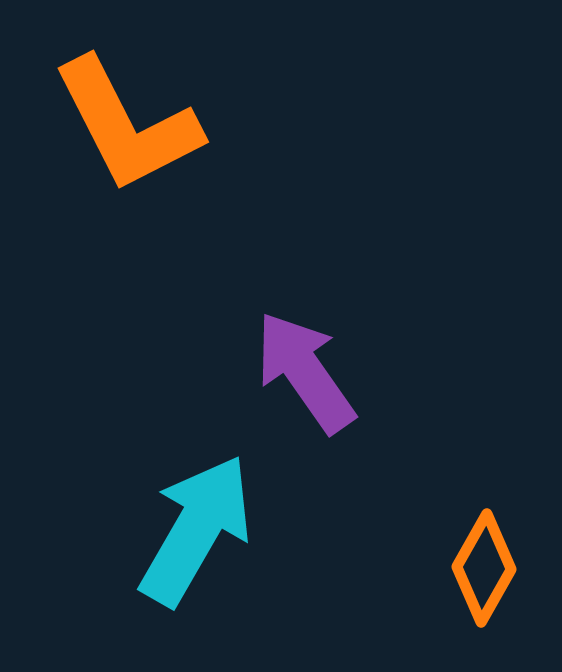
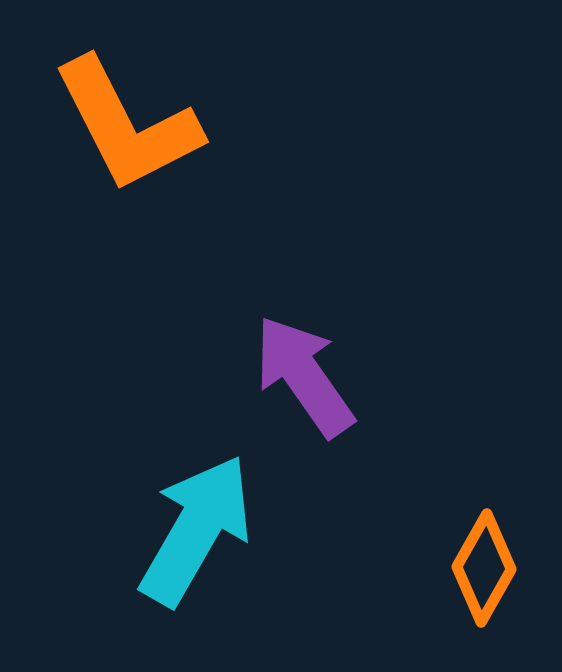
purple arrow: moved 1 px left, 4 px down
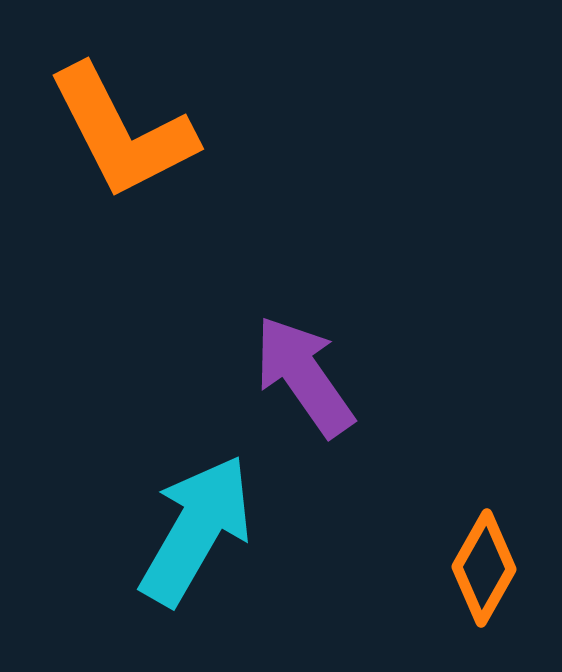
orange L-shape: moved 5 px left, 7 px down
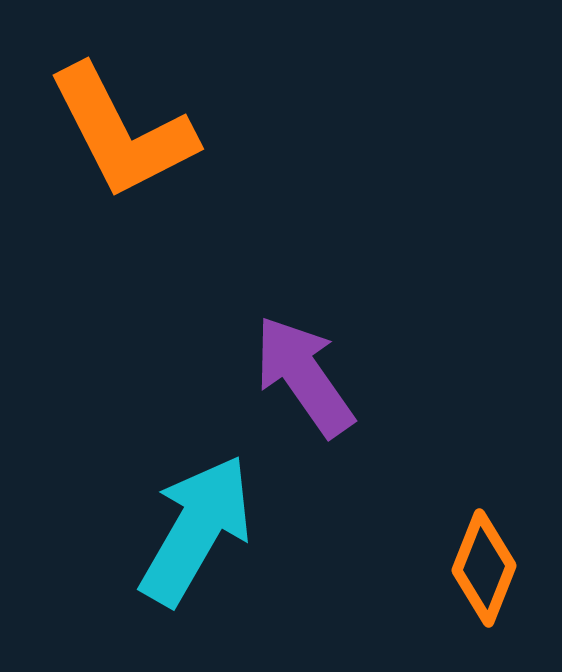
orange diamond: rotated 8 degrees counterclockwise
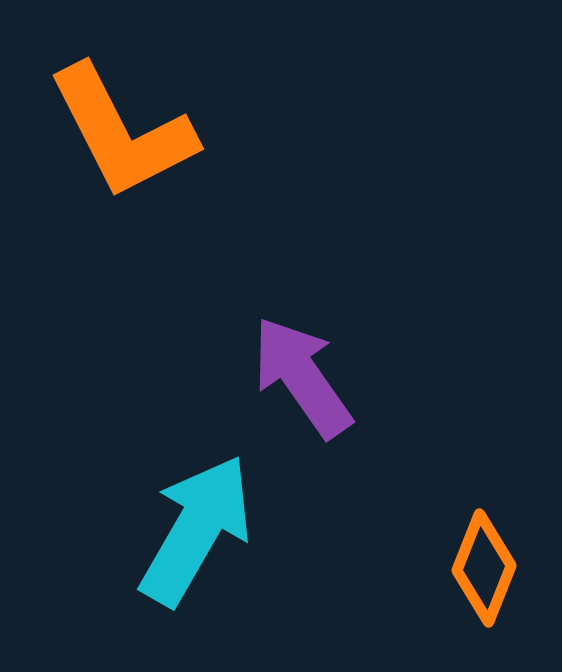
purple arrow: moved 2 px left, 1 px down
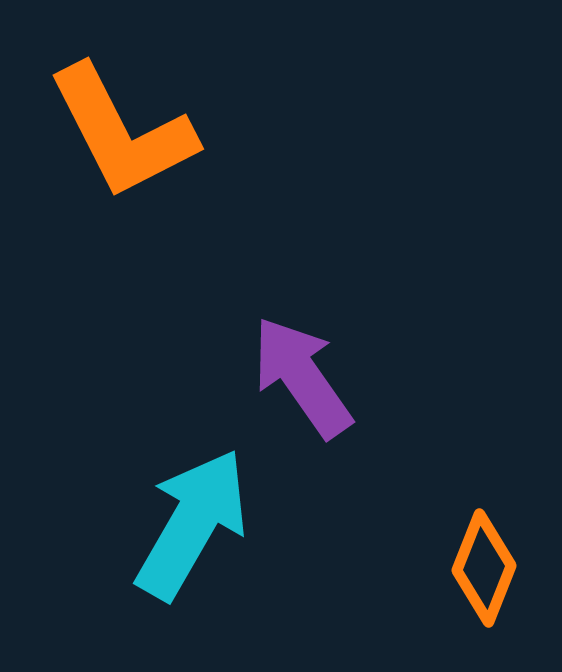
cyan arrow: moved 4 px left, 6 px up
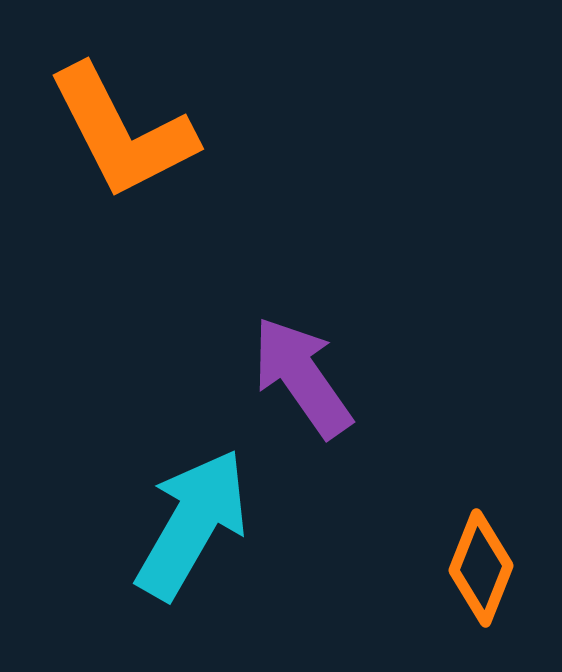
orange diamond: moved 3 px left
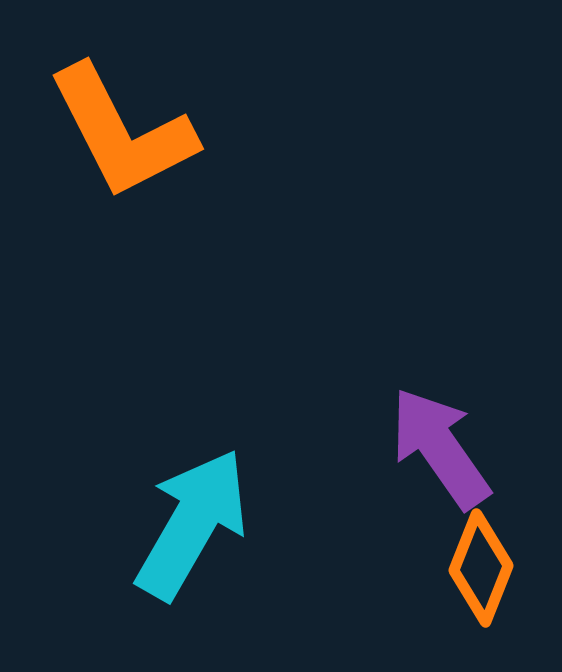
purple arrow: moved 138 px right, 71 px down
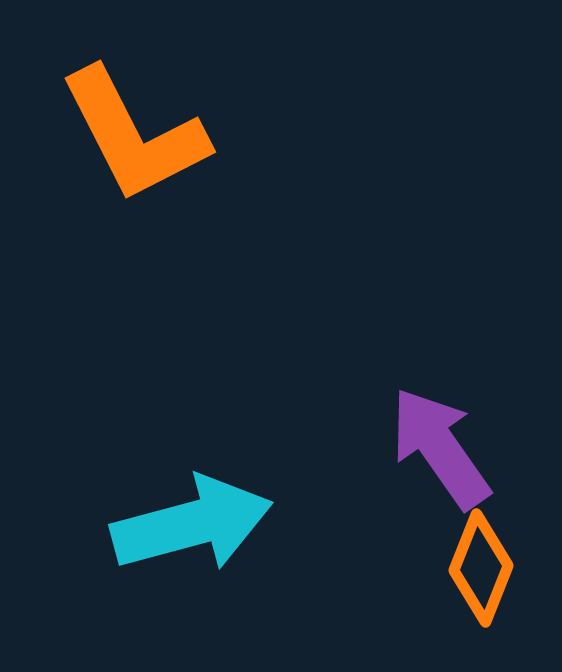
orange L-shape: moved 12 px right, 3 px down
cyan arrow: rotated 45 degrees clockwise
